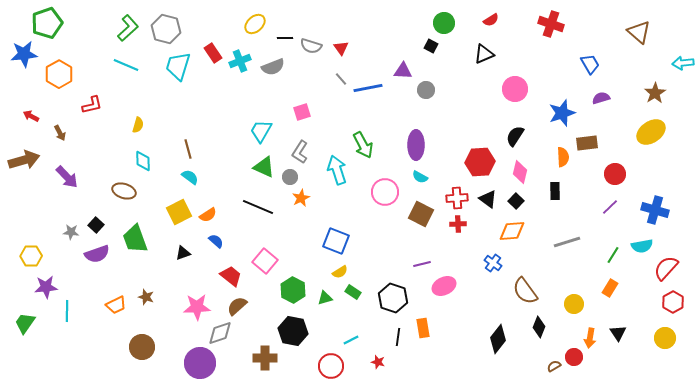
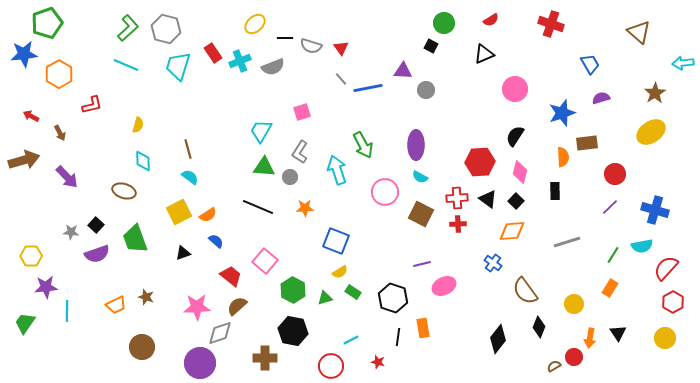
green triangle at (264, 167): rotated 20 degrees counterclockwise
orange star at (301, 198): moved 4 px right, 10 px down; rotated 24 degrees clockwise
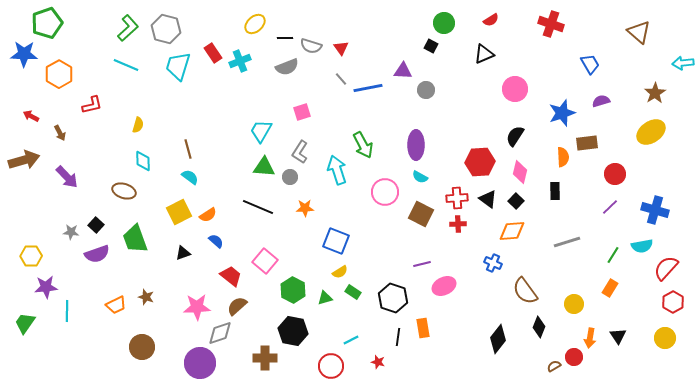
blue star at (24, 54): rotated 8 degrees clockwise
gray semicircle at (273, 67): moved 14 px right
purple semicircle at (601, 98): moved 3 px down
blue cross at (493, 263): rotated 12 degrees counterclockwise
black triangle at (618, 333): moved 3 px down
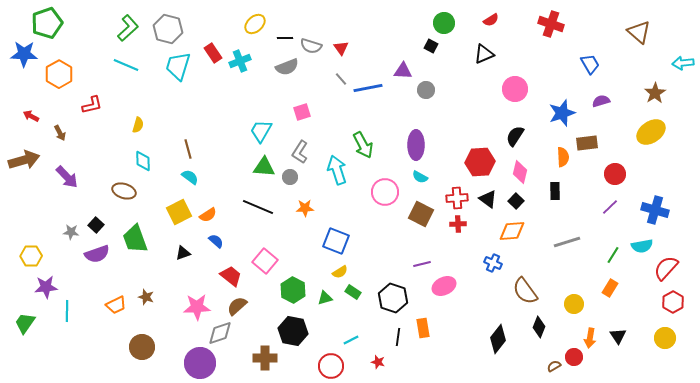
gray hexagon at (166, 29): moved 2 px right
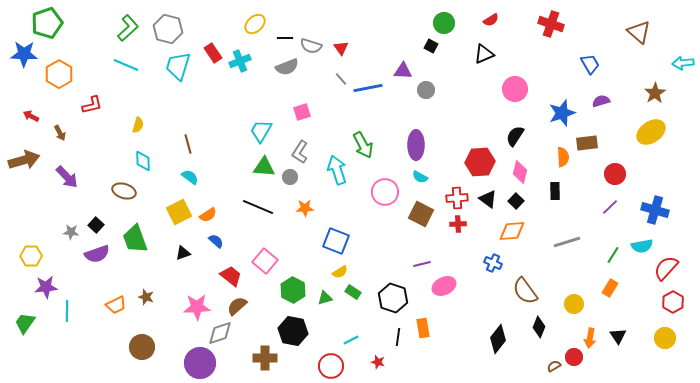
brown line at (188, 149): moved 5 px up
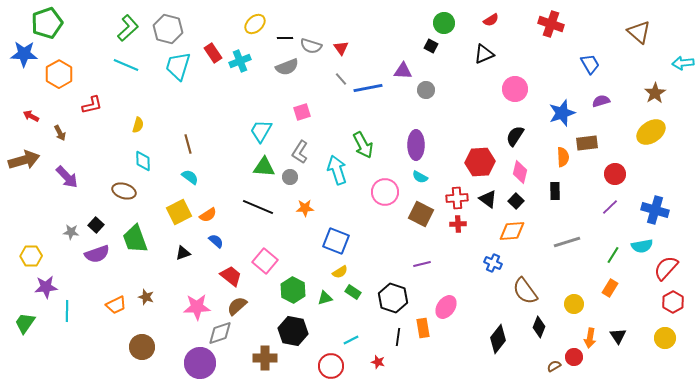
pink ellipse at (444, 286): moved 2 px right, 21 px down; rotated 30 degrees counterclockwise
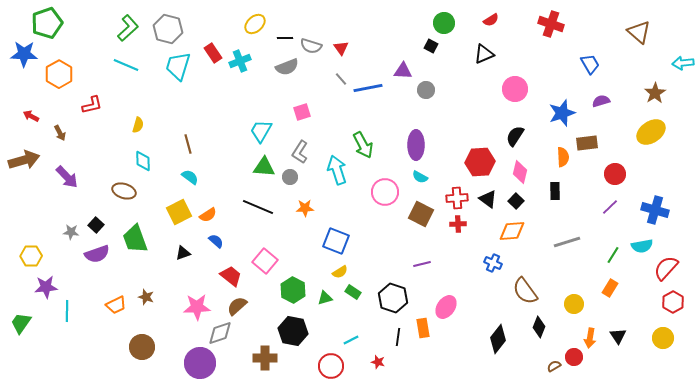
green trapezoid at (25, 323): moved 4 px left
yellow circle at (665, 338): moved 2 px left
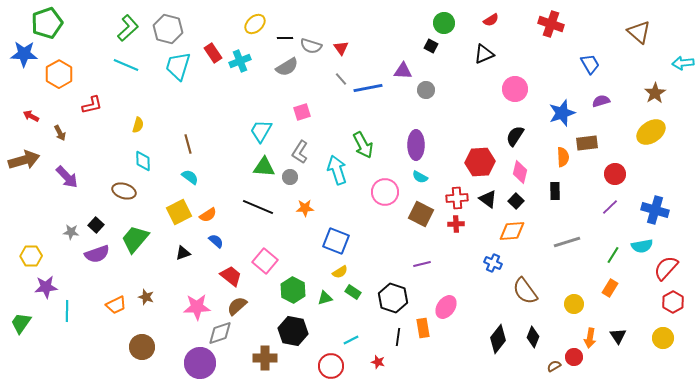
gray semicircle at (287, 67): rotated 10 degrees counterclockwise
red cross at (458, 224): moved 2 px left
green trapezoid at (135, 239): rotated 60 degrees clockwise
black diamond at (539, 327): moved 6 px left, 10 px down
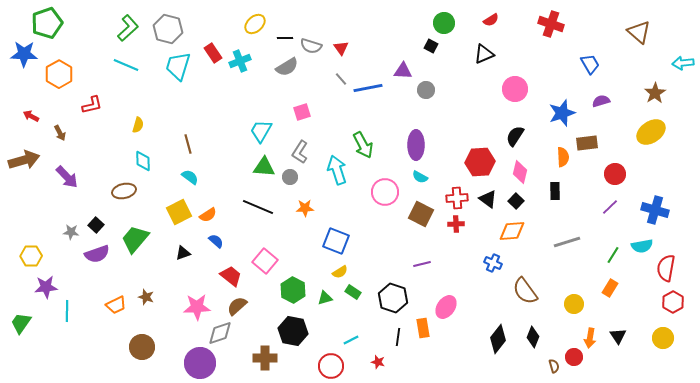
brown ellipse at (124, 191): rotated 30 degrees counterclockwise
red semicircle at (666, 268): rotated 32 degrees counterclockwise
brown semicircle at (554, 366): rotated 104 degrees clockwise
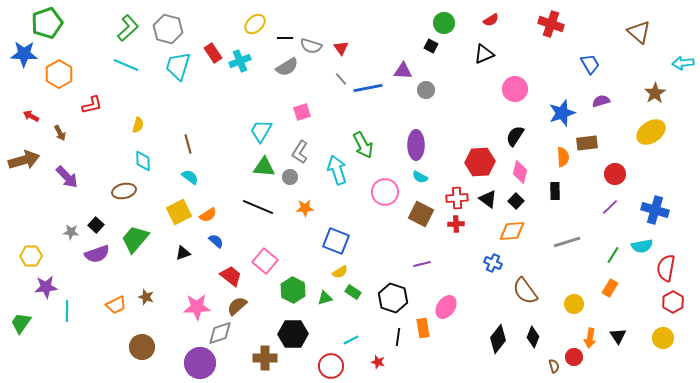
black hexagon at (293, 331): moved 3 px down; rotated 12 degrees counterclockwise
